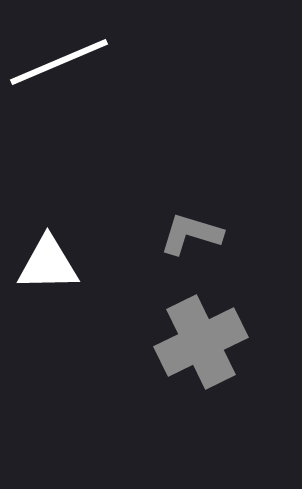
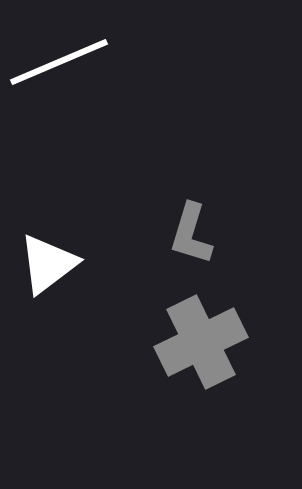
gray L-shape: rotated 90 degrees counterclockwise
white triangle: rotated 36 degrees counterclockwise
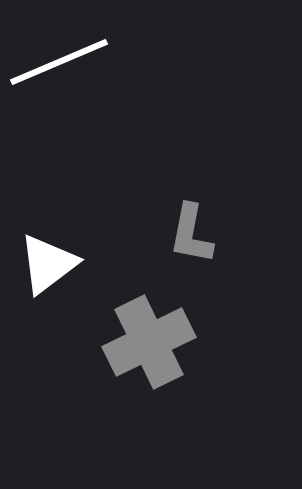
gray L-shape: rotated 6 degrees counterclockwise
gray cross: moved 52 px left
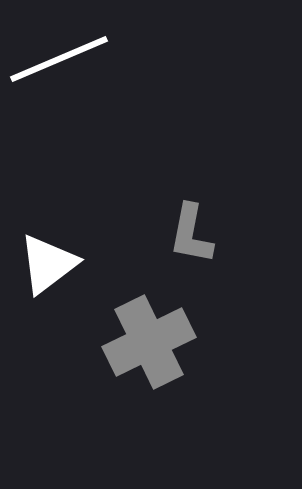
white line: moved 3 px up
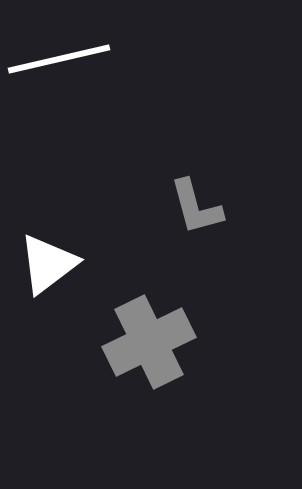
white line: rotated 10 degrees clockwise
gray L-shape: moved 5 px right, 27 px up; rotated 26 degrees counterclockwise
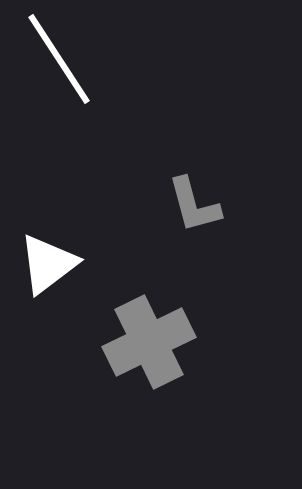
white line: rotated 70 degrees clockwise
gray L-shape: moved 2 px left, 2 px up
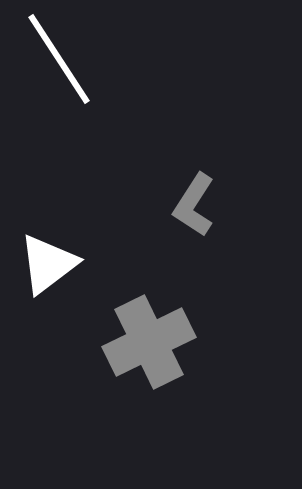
gray L-shape: rotated 48 degrees clockwise
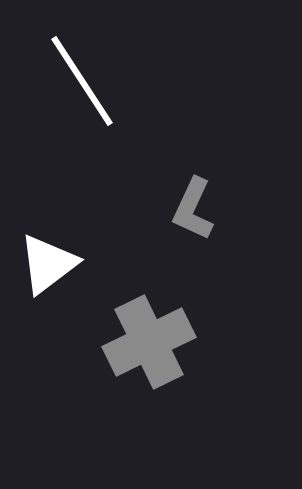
white line: moved 23 px right, 22 px down
gray L-shape: moved 1 px left, 4 px down; rotated 8 degrees counterclockwise
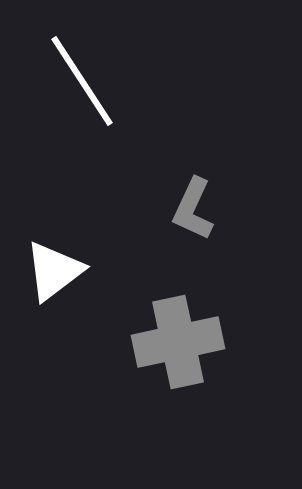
white triangle: moved 6 px right, 7 px down
gray cross: moved 29 px right; rotated 14 degrees clockwise
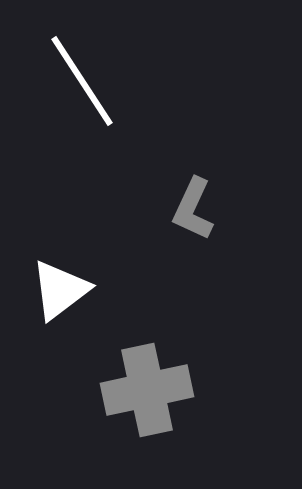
white triangle: moved 6 px right, 19 px down
gray cross: moved 31 px left, 48 px down
